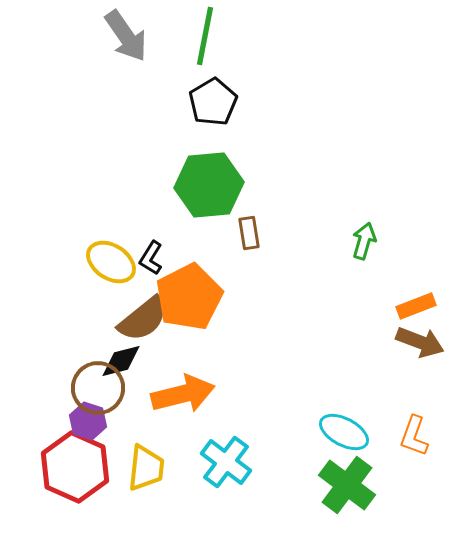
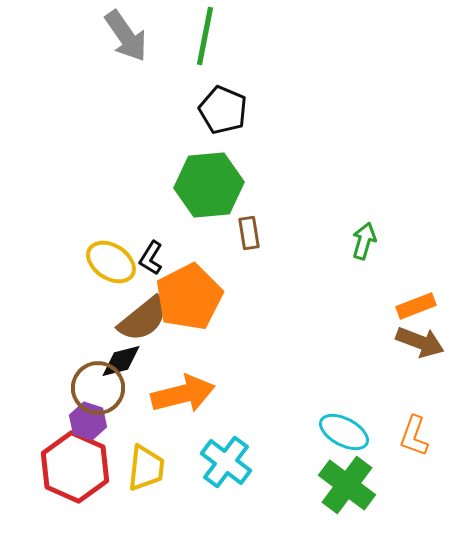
black pentagon: moved 10 px right, 8 px down; rotated 18 degrees counterclockwise
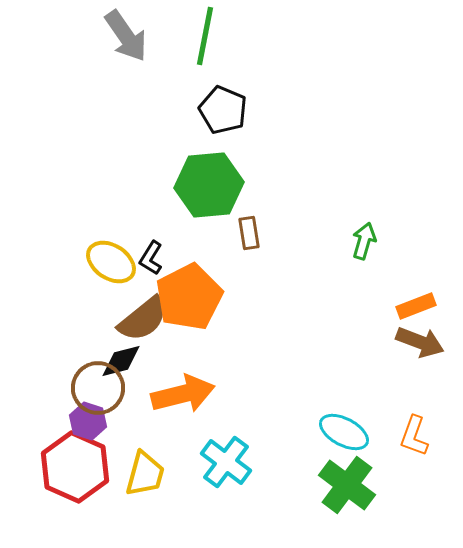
yellow trapezoid: moved 1 px left, 6 px down; rotated 9 degrees clockwise
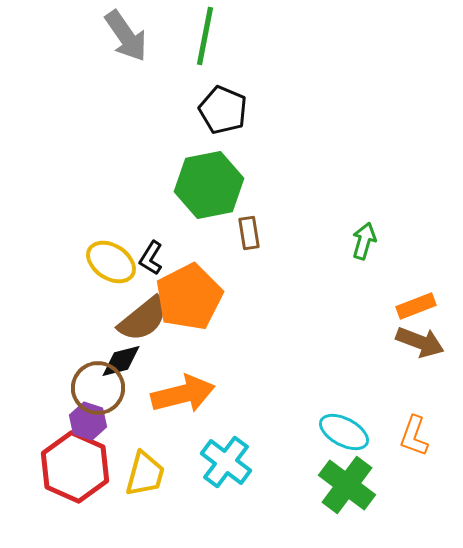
green hexagon: rotated 6 degrees counterclockwise
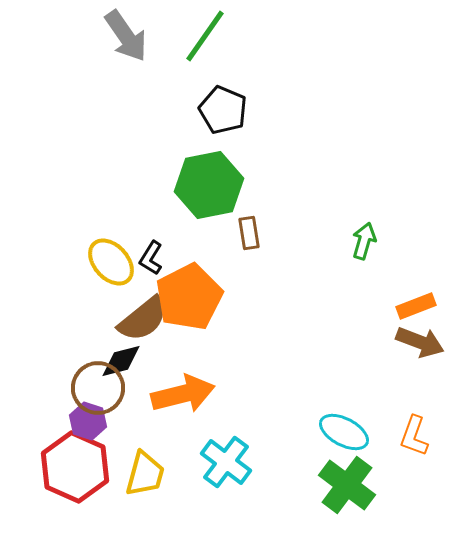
green line: rotated 24 degrees clockwise
yellow ellipse: rotated 15 degrees clockwise
